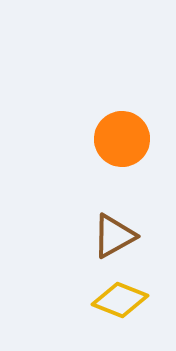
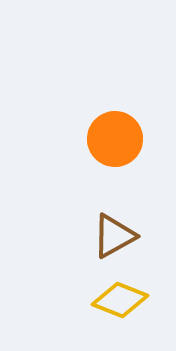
orange circle: moved 7 px left
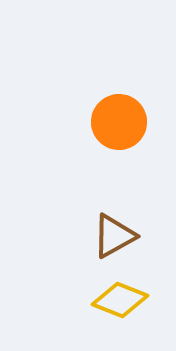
orange circle: moved 4 px right, 17 px up
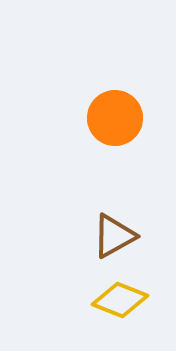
orange circle: moved 4 px left, 4 px up
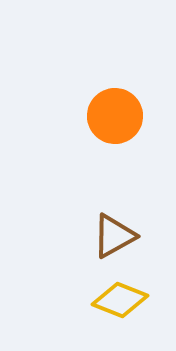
orange circle: moved 2 px up
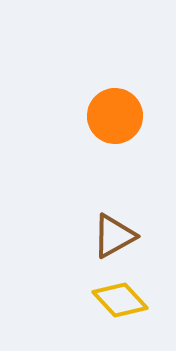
yellow diamond: rotated 26 degrees clockwise
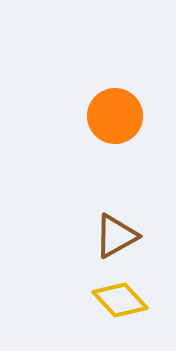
brown triangle: moved 2 px right
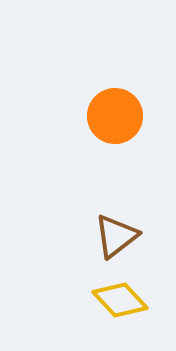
brown triangle: rotated 9 degrees counterclockwise
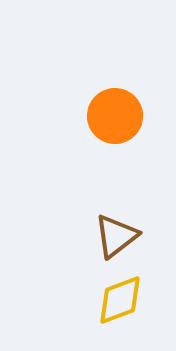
yellow diamond: rotated 68 degrees counterclockwise
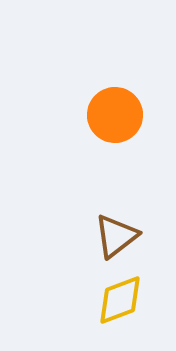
orange circle: moved 1 px up
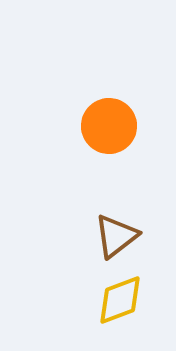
orange circle: moved 6 px left, 11 px down
